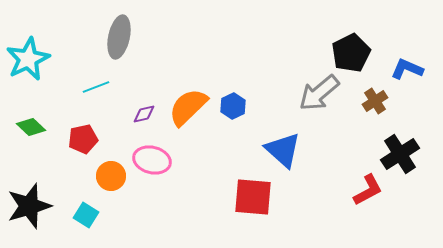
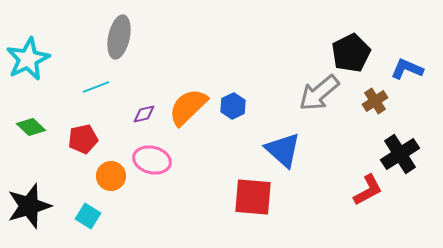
cyan square: moved 2 px right, 1 px down
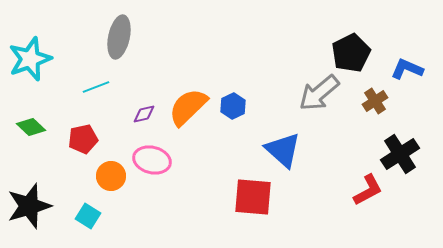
cyan star: moved 2 px right; rotated 6 degrees clockwise
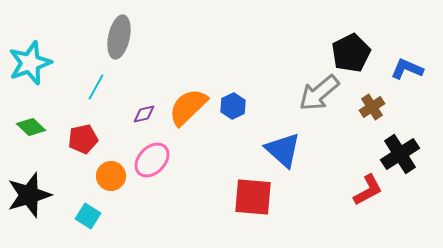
cyan star: moved 4 px down
cyan line: rotated 40 degrees counterclockwise
brown cross: moved 3 px left, 6 px down
pink ellipse: rotated 60 degrees counterclockwise
black star: moved 11 px up
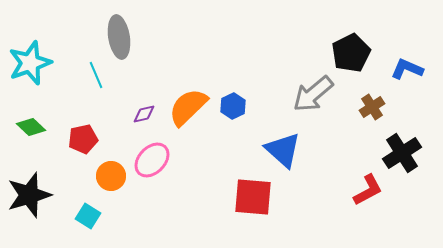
gray ellipse: rotated 21 degrees counterclockwise
cyan line: moved 12 px up; rotated 52 degrees counterclockwise
gray arrow: moved 6 px left, 1 px down
black cross: moved 2 px right, 1 px up
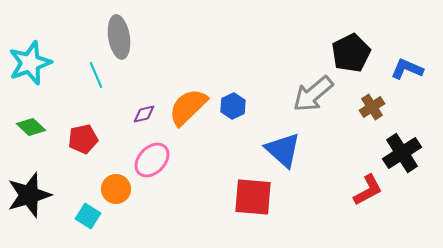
orange circle: moved 5 px right, 13 px down
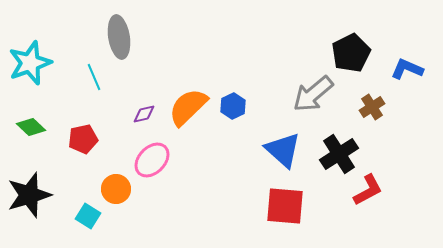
cyan line: moved 2 px left, 2 px down
black cross: moved 63 px left, 1 px down
red square: moved 32 px right, 9 px down
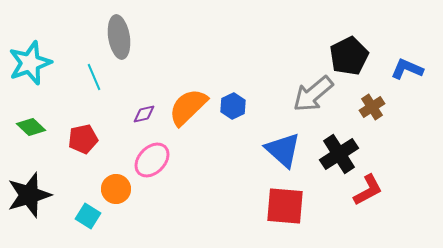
black pentagon: moved 2 px left, 3 px down
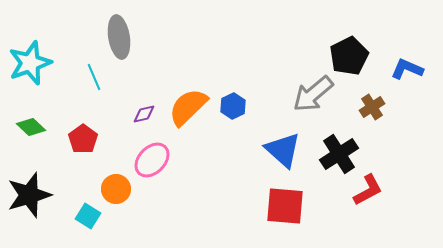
red pentagon: rotated 24 degrees counterclockwise
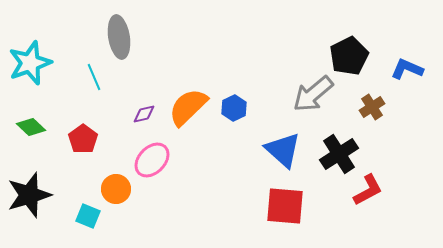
blue hexagon: moved 1 px right, 2 px down
cyan square: rotated 10 degrees counterclockwise
